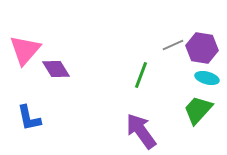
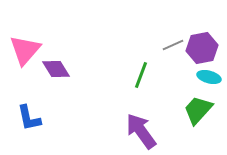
purple hexagon: rotated 20 degrees counterclockwise
cyan ellipse: moved 2 px right, 1 px up
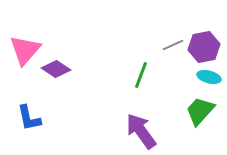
purple hexagon: moved 2 px right, 1 px up
purple diamond: rotated 24 degrees counterclockwise
green trapezoid: moved 2 px right, 1 px down
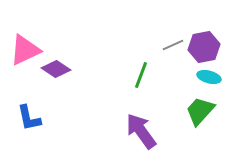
pink triangle: rotated 24 degrees clockwise
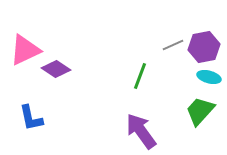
green line: moved 1 px left, 1 px down
blue L-shape: moved 2 px right
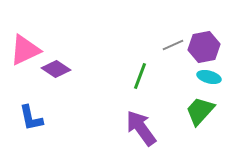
purple arrow: moved 3 px up
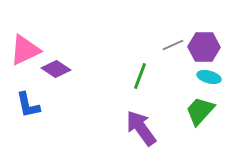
purple hexagon: rotated 12 degrees clockwise
blue L-shape: moved 3 px left, 13 px up
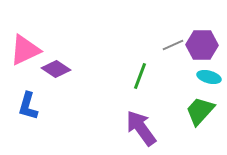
purple hexagon: moved 2 px left, 2 px up
blue L-shape: moved 1 px down; rotated 28 degrees clockwise
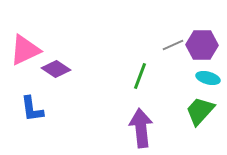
cyan ellipse: moved 1 px left, 1 px down
blue L-shape: moved 4 px right, 3 px down; rotated 24 degrees counterclockwise
purple arrow: rotated 30 degrees clockwise
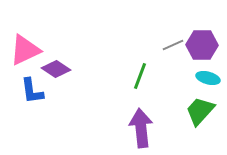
blue L-shape: moved 18 px up
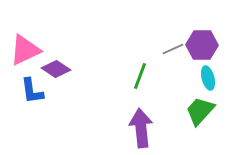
gray line: moved 4 px down
cyan ellipse: rotated 60 degrees clockwise
